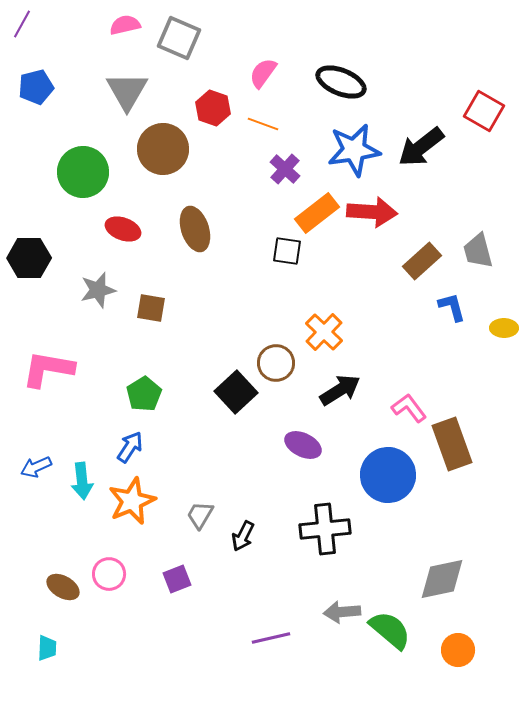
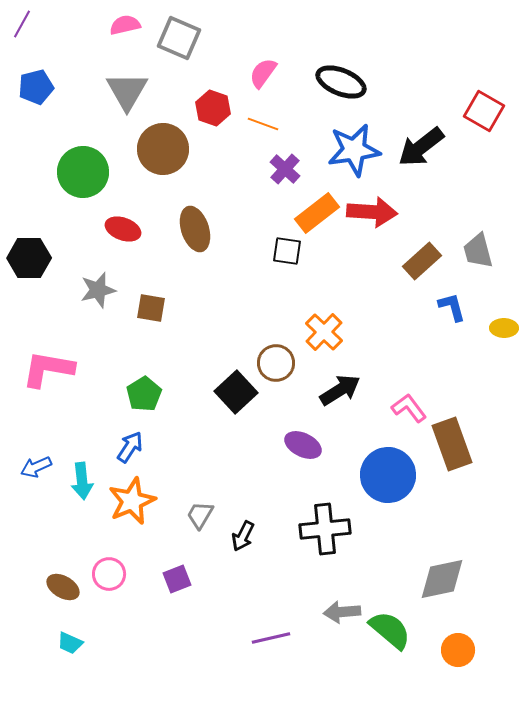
cyan trapezoid at (47, 648): moved 23 px right, 5 px up; rotated 112 degrees clockwise
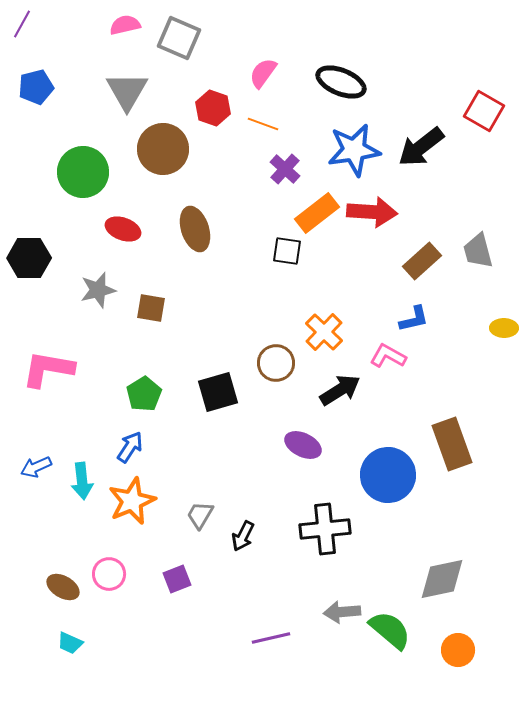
blue L-shape at (452, 307): moved 38 px left, 12 px down; rotated 92 degrees clockwise
black square at (236, 392): moved 18 px left; rotated 27 degrees clockwise
pink L-shape at (409, 408): moved 21 px left, 52 px up; rotated 24 degrees counterclockwise
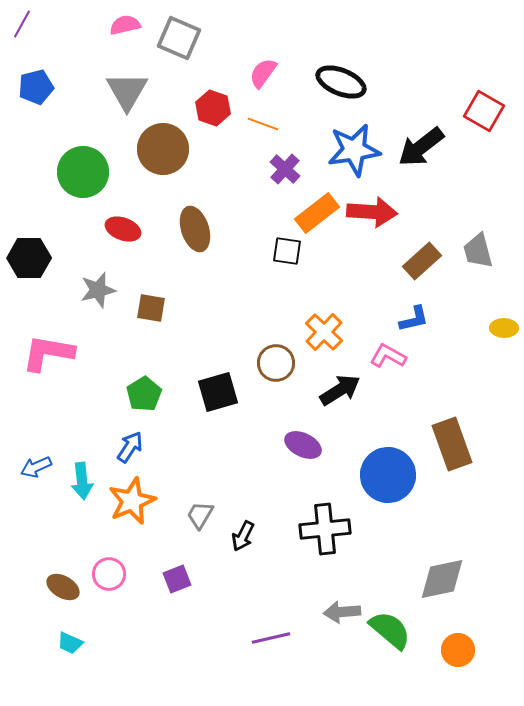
pink L-shape at (48, 369): moved 16 px up
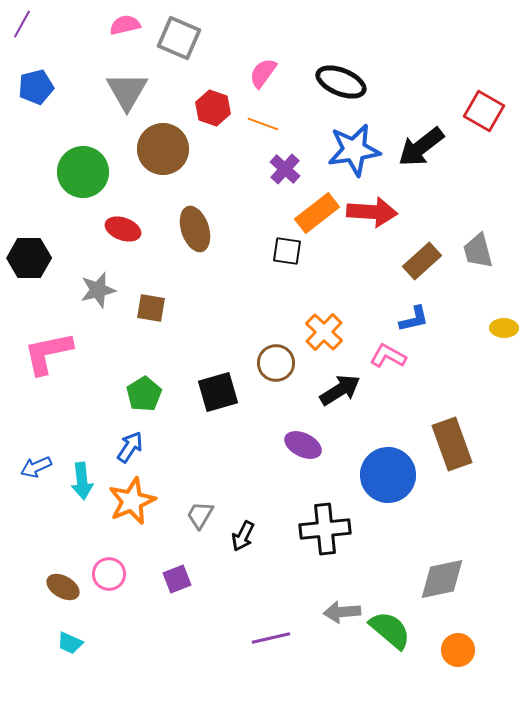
pink L-shape at (48, 353): rotated 22 degrees counterclockwise
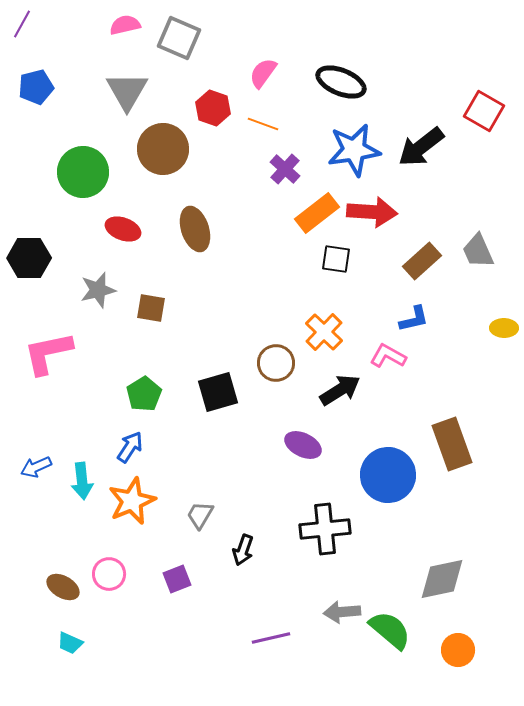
black square at (287, 251): moved 49 px right, 8 px down
gray trapezoid at (478, 251): rotated 9 degrees counterclockwise
black arrow at (243, 536): moved 14 px down; rotated 8 degrees counterclockwise
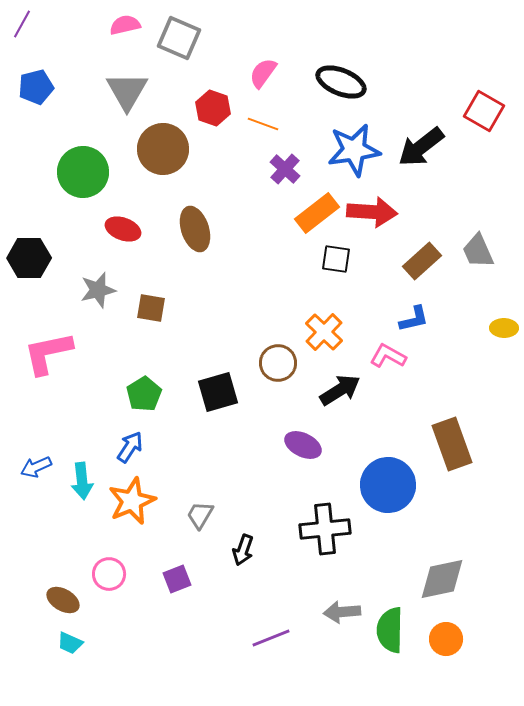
brown circle at (276, 363): moved 2 px right
blue circle at (388, 475): moved 10 px down
brown ellipse at (63, 587): moved 13 px down
green semicircle at (390, 630): rotated 129 degrees counterclockwise
purple line at (271, 638): rotated 9 degrees counterclockwise
orange circle at (458, 650): moved 12 px left, 11 px up
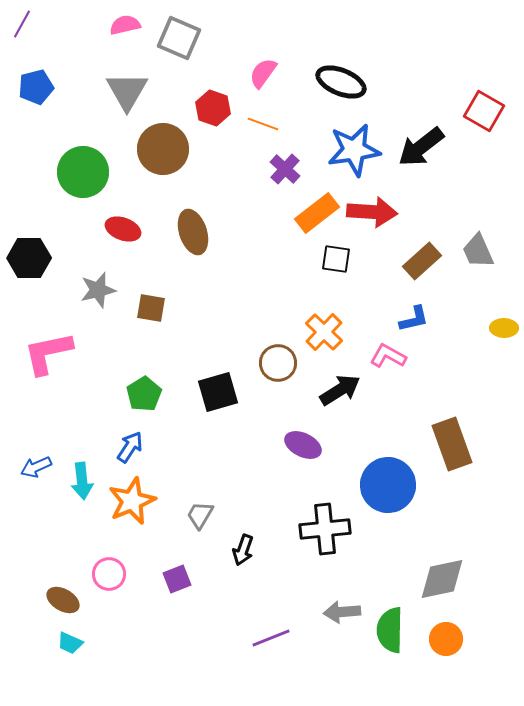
brown ellipse at (195, 229): moved 2 px left, 3 px down
